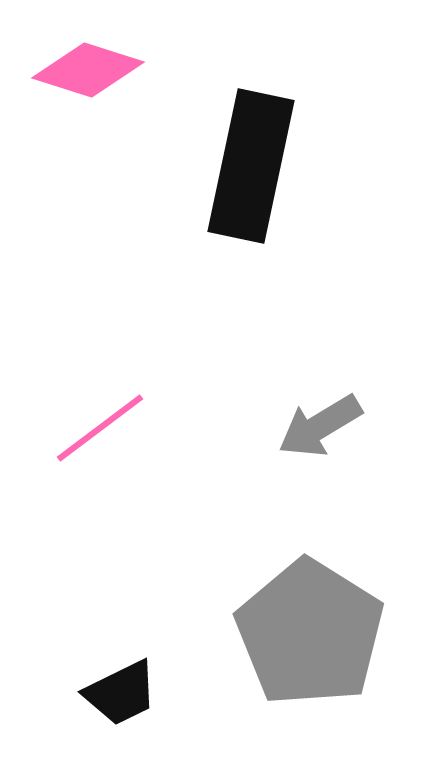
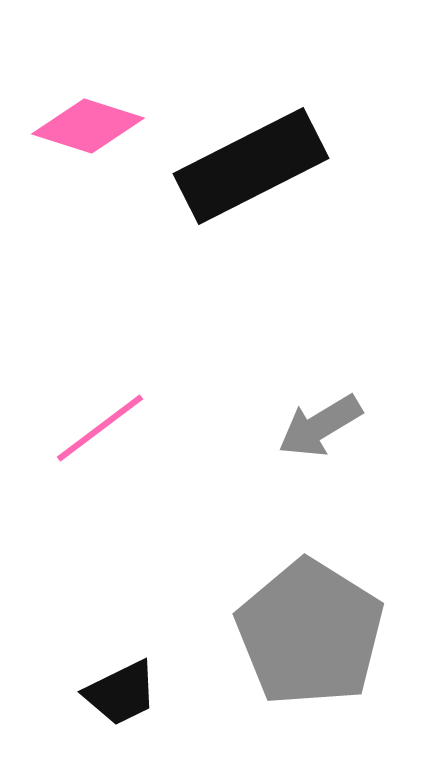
pink diamond: moved 56 px down
black rectangle: rotated 51 degrees clockwise
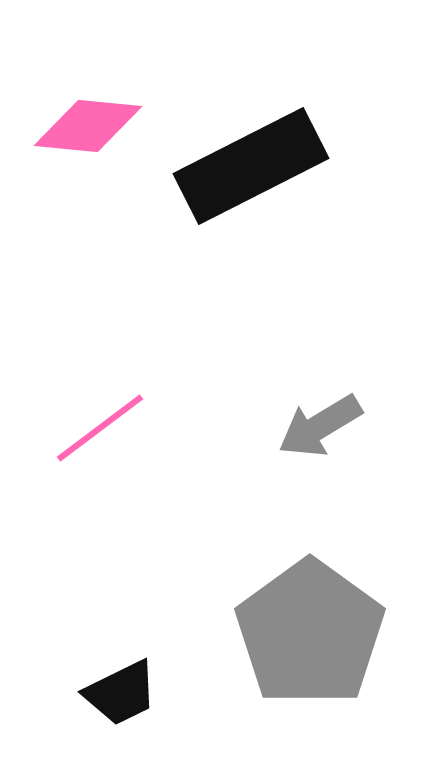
pink diamond: rotated 12 degrees counterclockwise
gray pentagon: rotated 4 degrees clockwise
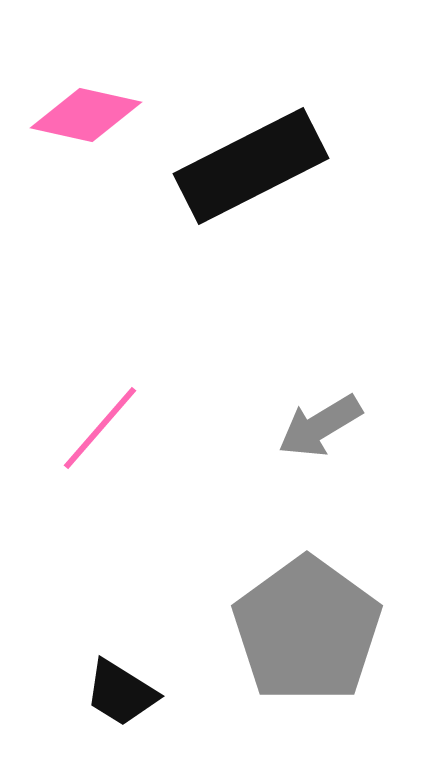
pink diamond: moved 2 px left, 11 px up; rotated 7 degrees clockwise
pink line: rotated 12 degrees counterclockwise
gray pentagon: moved 3 px left, 3 px up
black trapezoid: rotated 58 degrees clockwise
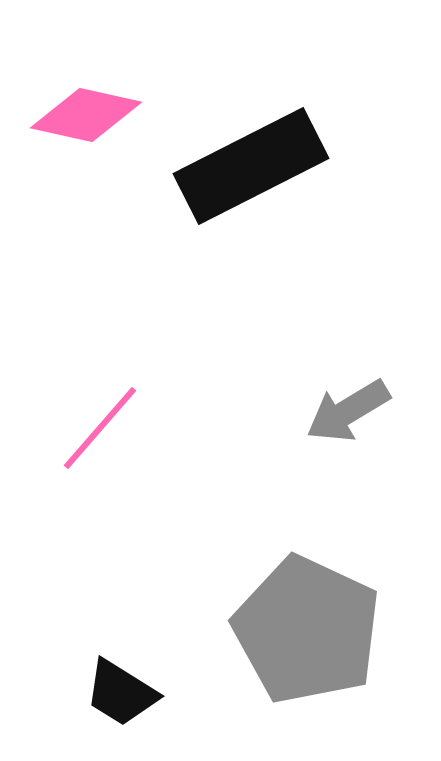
gray arrow: moved 28 px right, 15 px up
gray pentagon: rotated 11 degrees counterclockwise
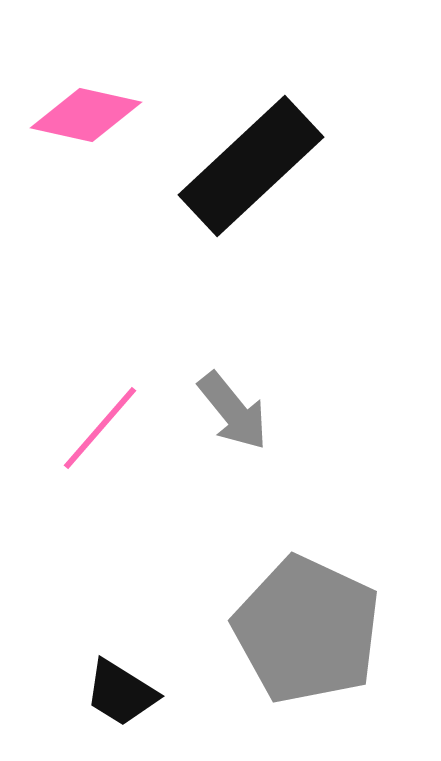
black rectangle: rotated 16 degrees counterclockwise
gray arrow: moved 115 px left; rotated 98 degrees counterclockwise
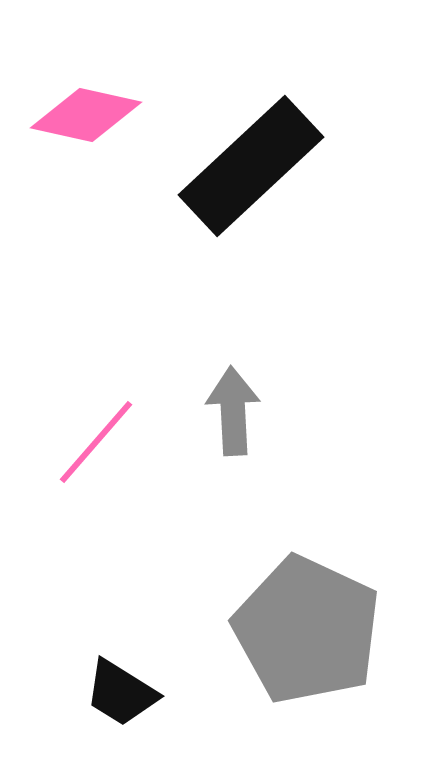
gray arrow: rotated 144 degrees counterclockwise
pink line: moved 4 px left, 14 px down
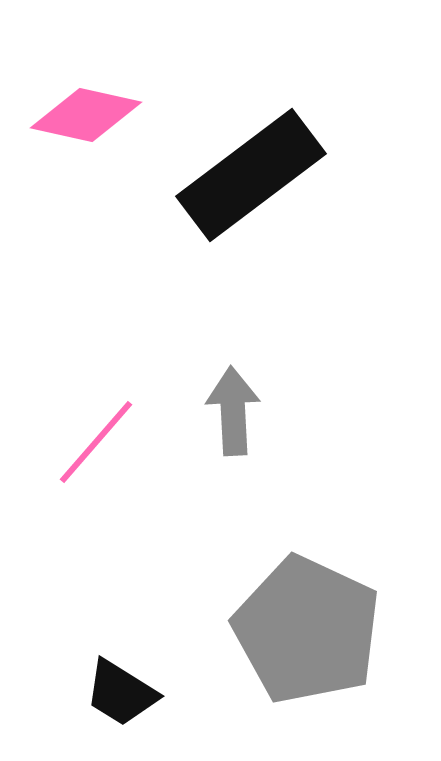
black rectangle: moved 9 px down; rotated 6 degrees clockwise
